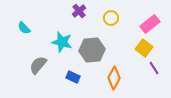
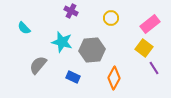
purple cross: moved 8 px left; rotated 24 degrees counterclockwise
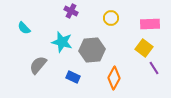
pink rectangle: rotated 36 degrees clockwise
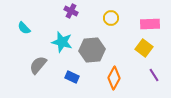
purple line: moved 7 px down
blue rectangle: moved 1 px left
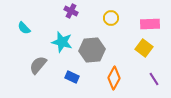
purple line: moved 4 px down
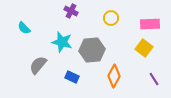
orange diamond: moved 2 px up
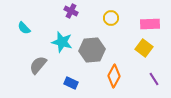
blue rectangle: moved 1 px left, 6 px down
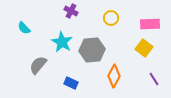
cyan star: rotated 15 degrees clockwise
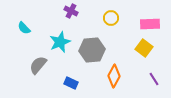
cyan star: moved 2 px left; rotated 20 degrees clockwise
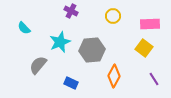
yellow circle: moved 2 px right, 2 px up
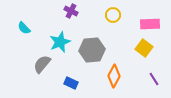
yellow circle: moved 1 px up
gray semicircle: moved 4 px right, 1 px up
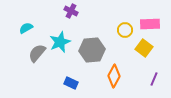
yellow circle: moved 12 px right, 15 px down
cyan semicircle: moved 2 px right; rotated 104 degrees clockwise
gray semicircle: moved 5 px left, 11 px up
purple line: rotated 56 degrees clockwise
